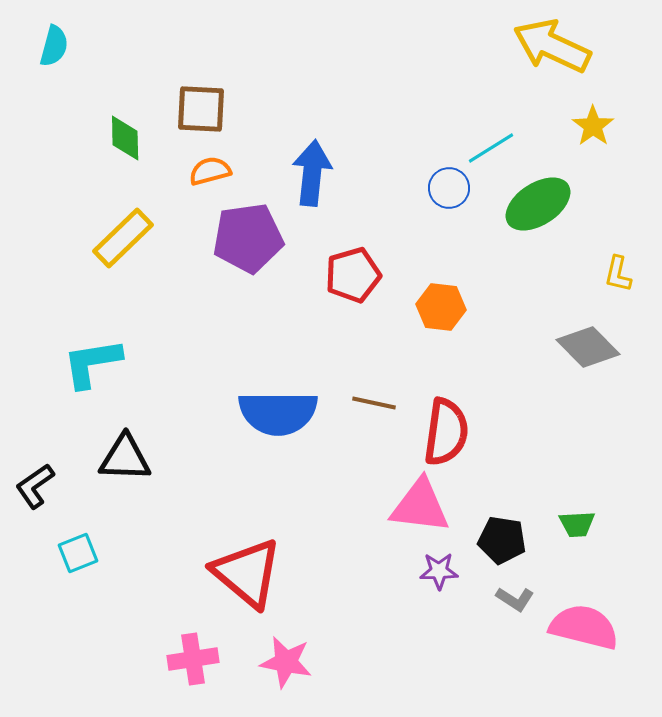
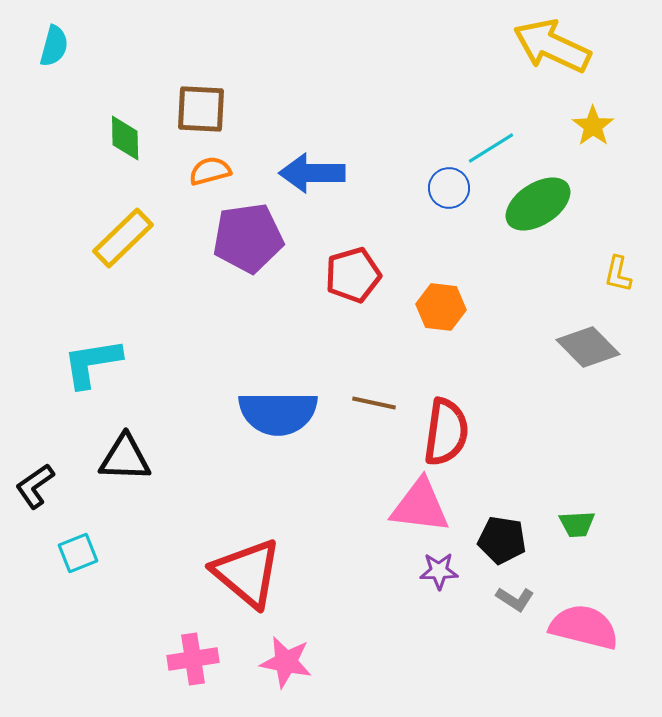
blue arrow: rotated 96 degrees counterclockwise
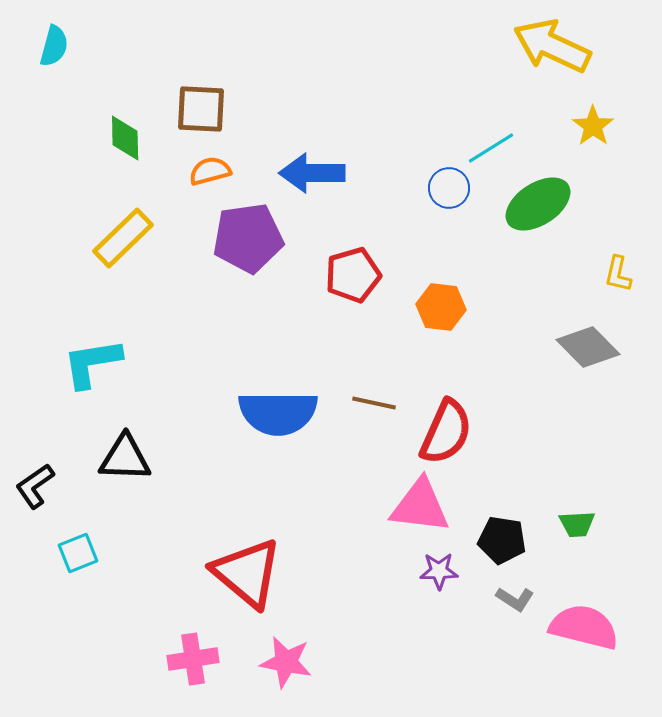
red semicircle: rotated 16 degrees clockwise
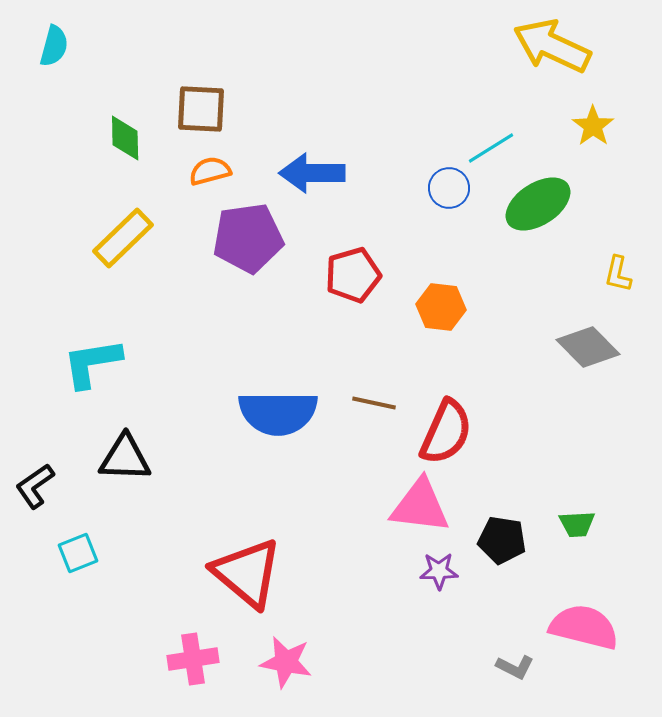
gray L-shape: moved 68 px down; rotated 6 degrees counterclockwise
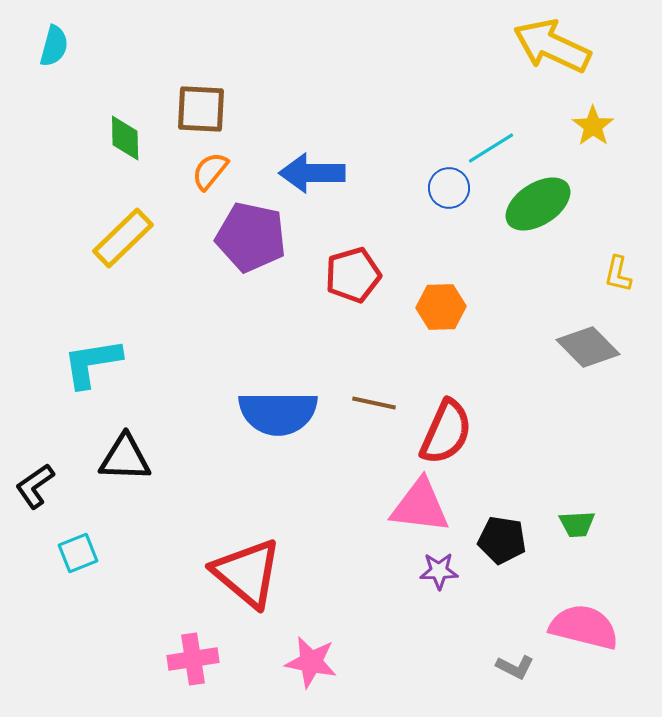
orange semicircle: rotated 36 degrees counterclockwise
purple pentagon: moved 3 px right, 1 px up; rotated 20 degrees clockwise
orange hexagon: rotated 9 degrees counterclockwise
pink star: moved 25 px right
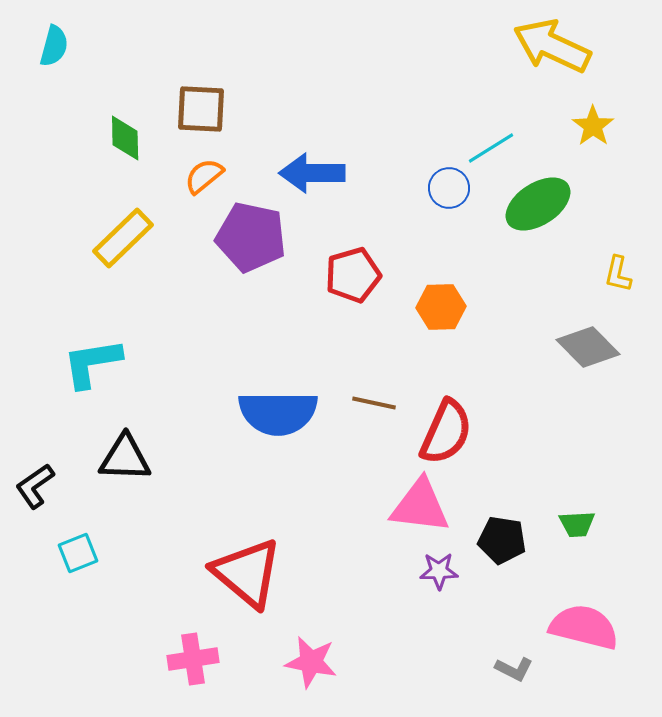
orange semicircle: moved 6 px left, 5 px down; rotated 12 degrees clockwise
gray L-shape: moved 1 px left, 2 px down
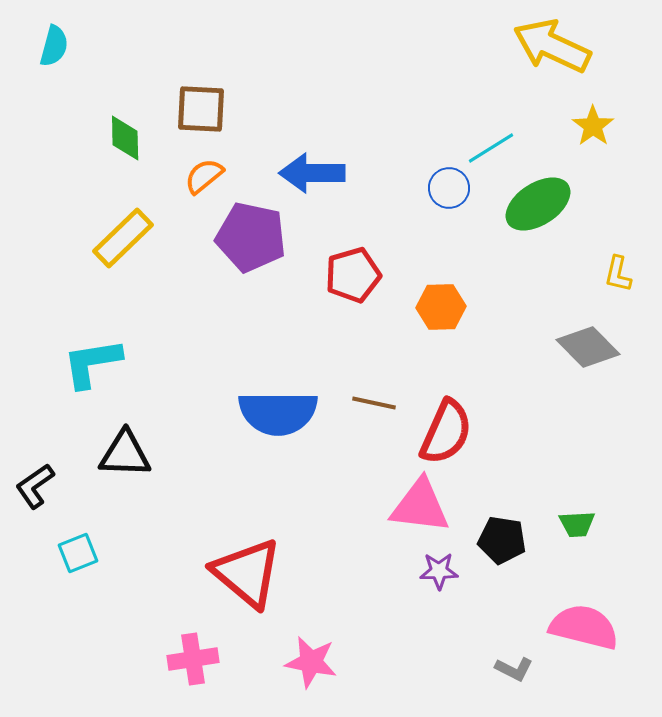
black triangle: moved 4 px up
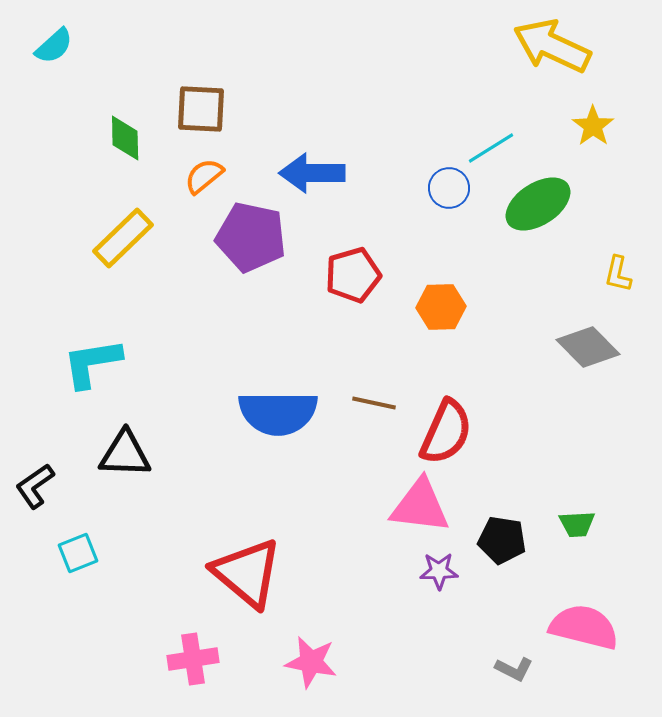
cyan semicircle: rotated 33 degrees clockwise
